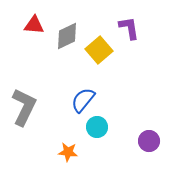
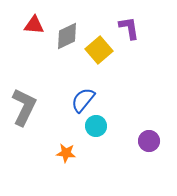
cyan circle: moved 1 px left, 1 px up
orange star: moved 2 px left, 1 px down
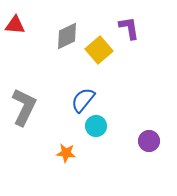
red triangle: moved 19 px left
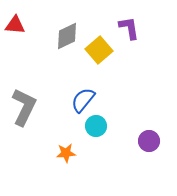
orange star: rotated 12 degrees counterclockwise
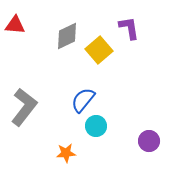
gray L-shape: rotated 12 degrees clockwise
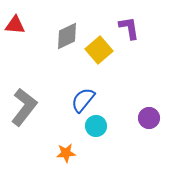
purple circle: moved 23 px up
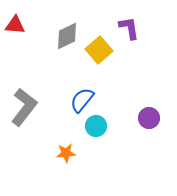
blue semicircle: moved 1 px left
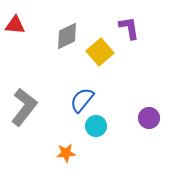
yellow square: moved 1 px right, 2 px down
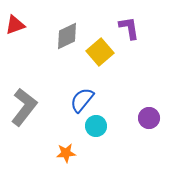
red triangle: rotated 25 degrees counterclockwise
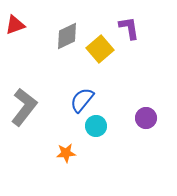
yellow square: moved 3 px up
purple circle: moved 3 px left
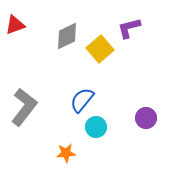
purple L-shape: rotated 95 degrees counterclockwise
cyan circle: moved 1 px down
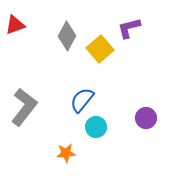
gray diamond: rotated 36 degrees counterclockwise
